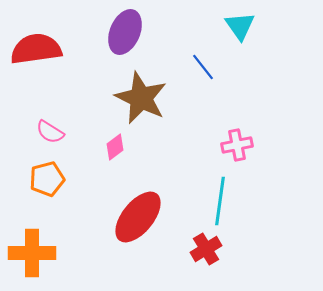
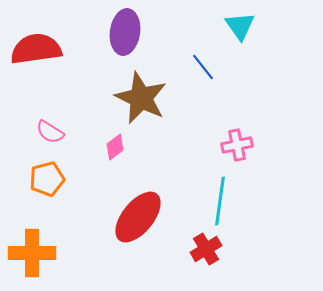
purple ellipse: rotated 15 degrees counterclockwise
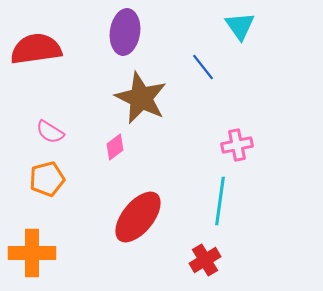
red cross: moved 1 px left, 11 px down
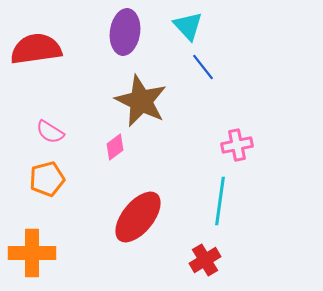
cyan triangle: moved 52 px left; rotated 8 degrees counterclockwise
brown star: moved 3 px down
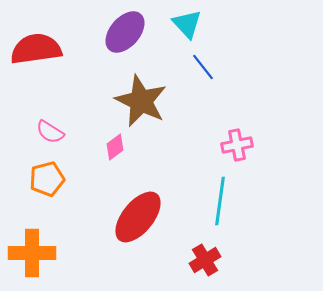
cyan triangle: moved 1 px left, 2 px up
purple ellipse: rotated 33 degrees clockwise
